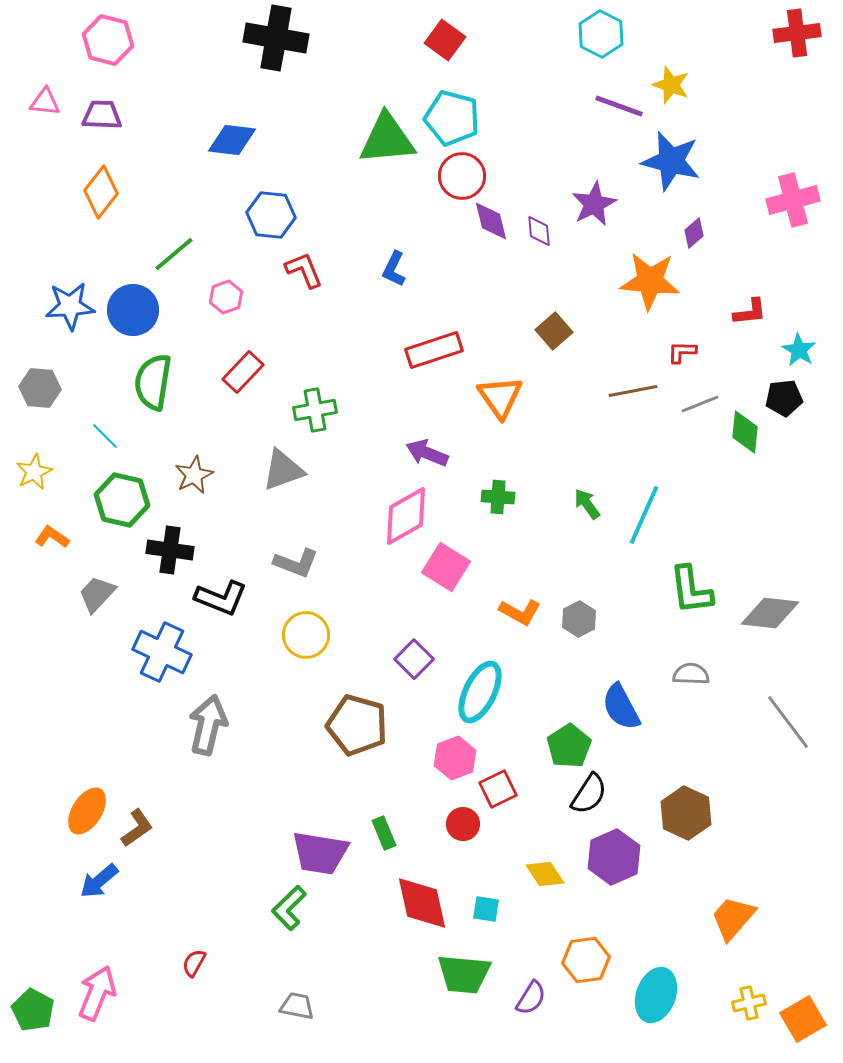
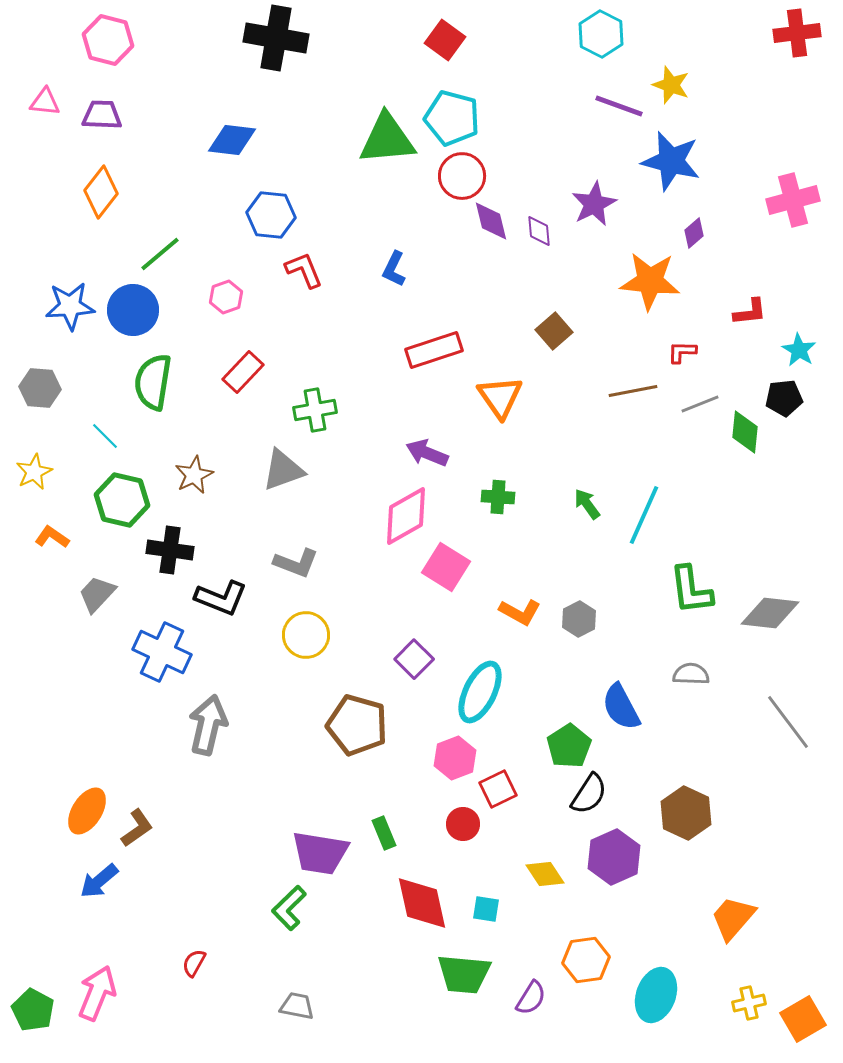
green line at (174, 254): moved 14 px left
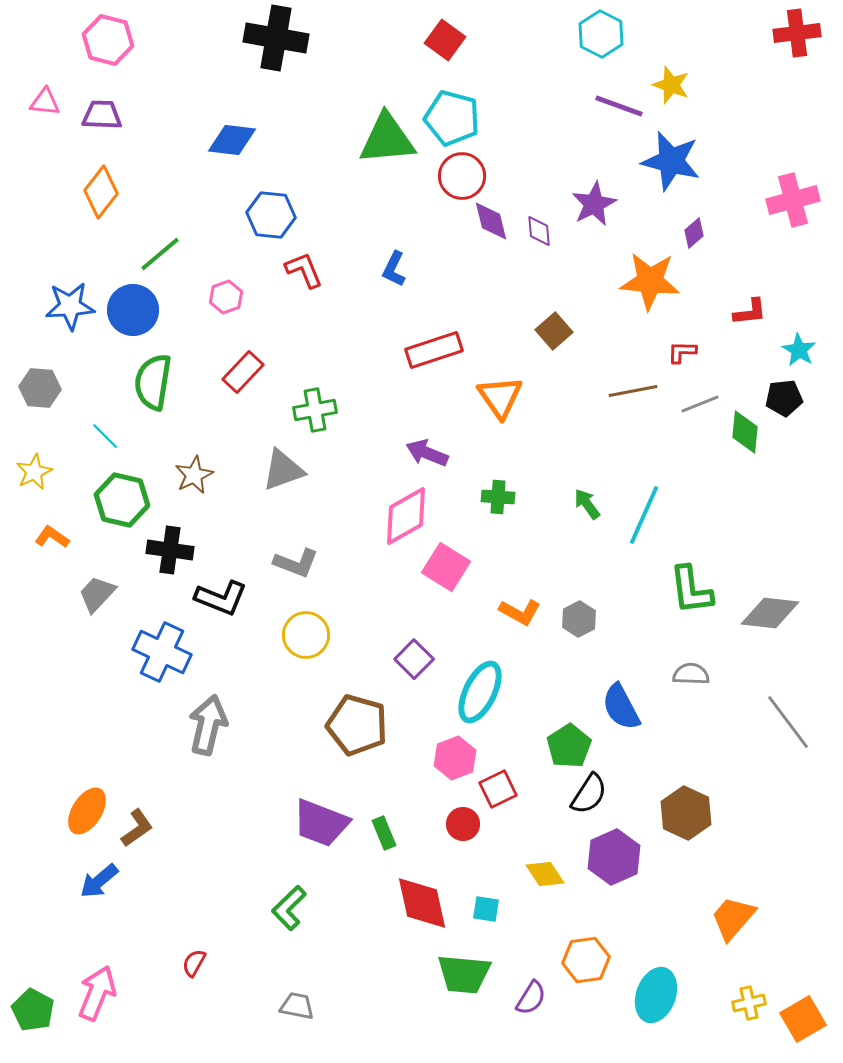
purple trapezoid at (320, 853): moved 1 px right, 30 px up; rotated 12 degrees clockwise
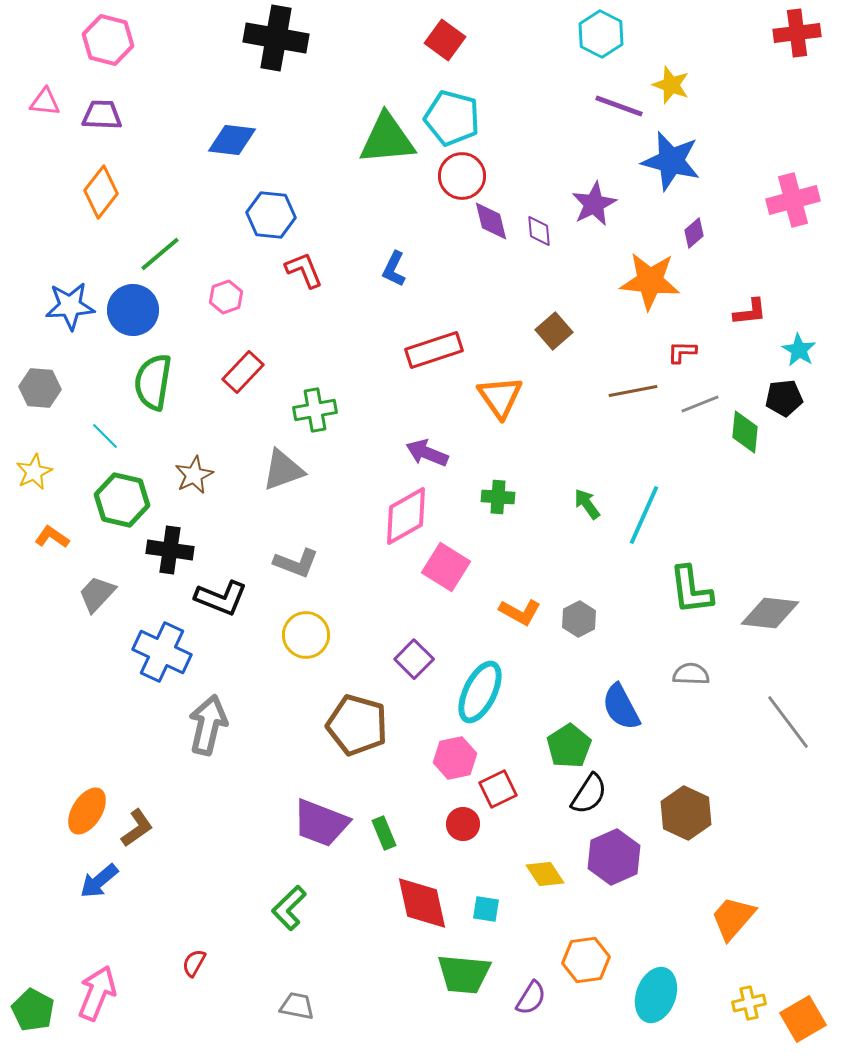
pink hexagon at (455, 758): rotated 9 degrees clockwise
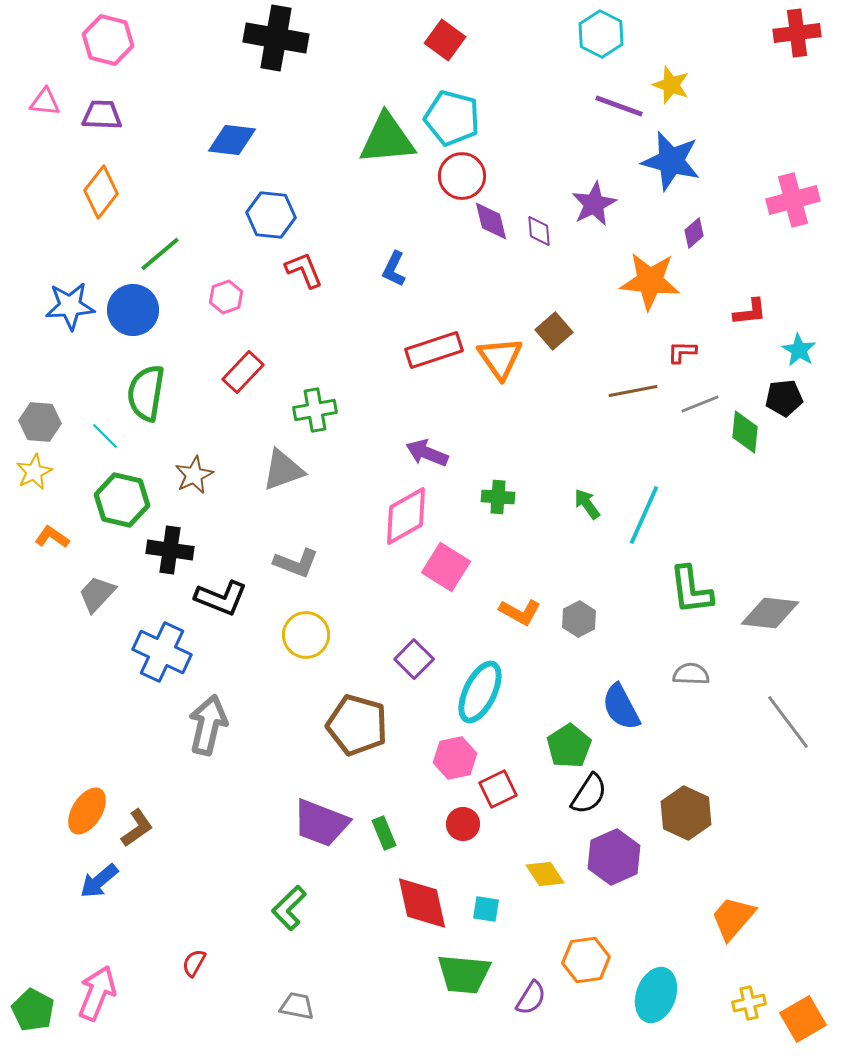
green semicircle at (153, 382): moved 7 px left, 11 px down
gray hexagon at (40, 388): moved 34 px down
orange triangle at (500, 397): moved 39 px up
